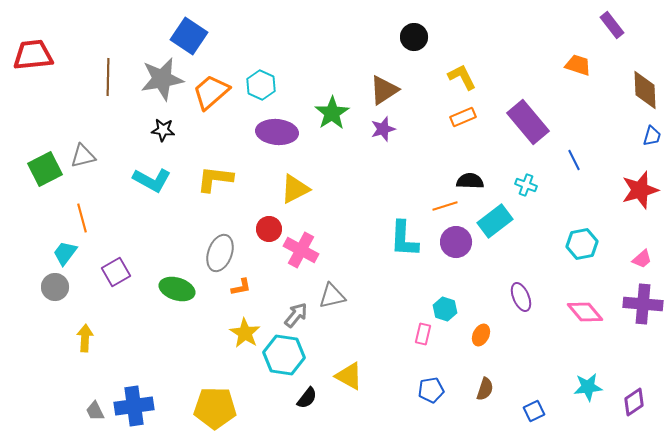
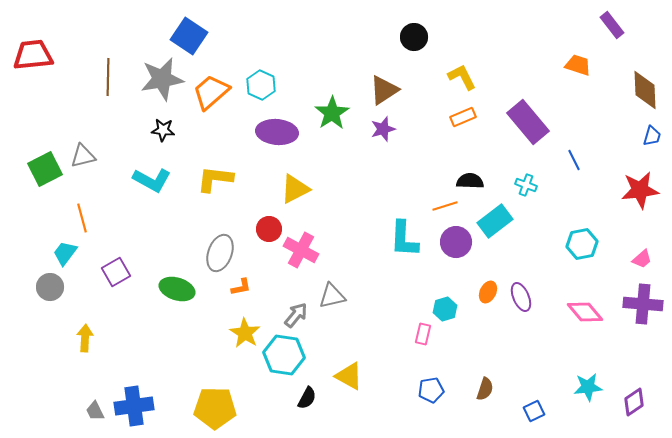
red star at (640, 190): rotated 9 degrees clockwise
gray circle at (55, 287): moved 5 px left
cyan hexagon at (445, 309): rotated 25 degrees clockwise
orange ellipse at (481, 335): moved 7 px right, 43 px up
black semicircle at (307, 398): rotated 10 degrees counterclockwise
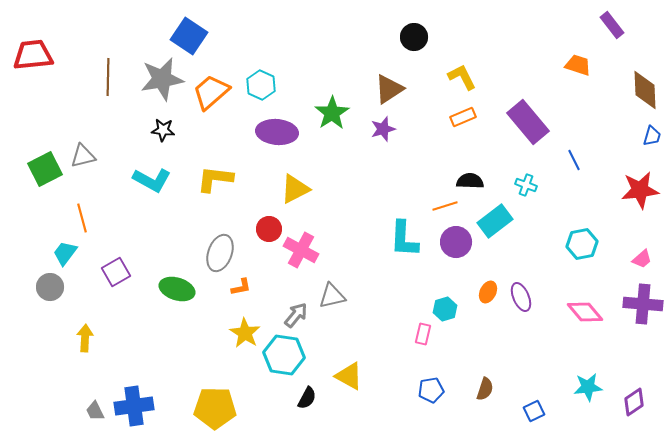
brown triangle at (384, 90): moved 5 px right, 1 px up
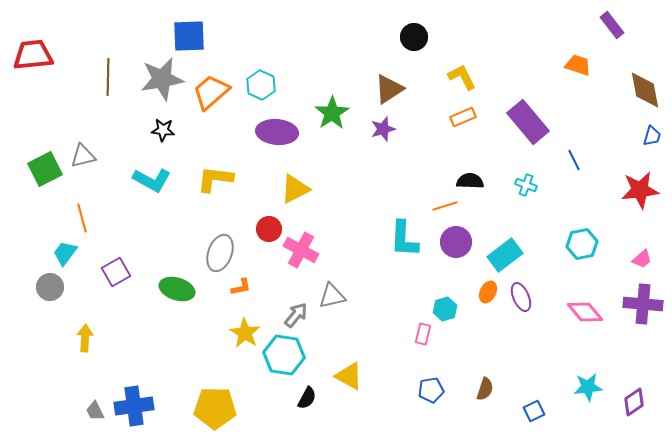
blue square at (189, 36): rotated 36 degrees counterclockwise
brown diamond at (645, 90): rotated 9 degrees counterclockwise
cyan rectangle at (495, 221): moved 10 px right, 34 px down
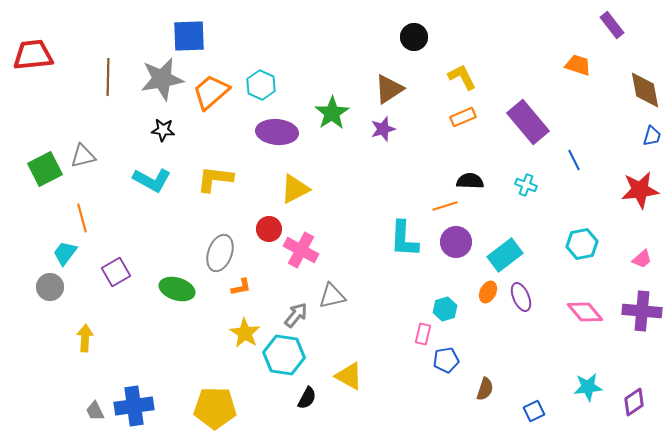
purple cross at (643, 304): moved 1 px left, 7 px down
blue pentagon at (431, 390): moved 15 px right, 30 px up
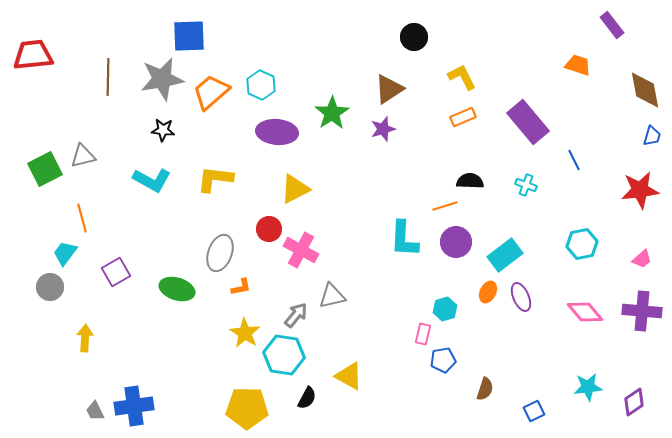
blue pentagon at (446, 360): moved 3 px left
yellow pentagon at (215, 408): moved 32 px right
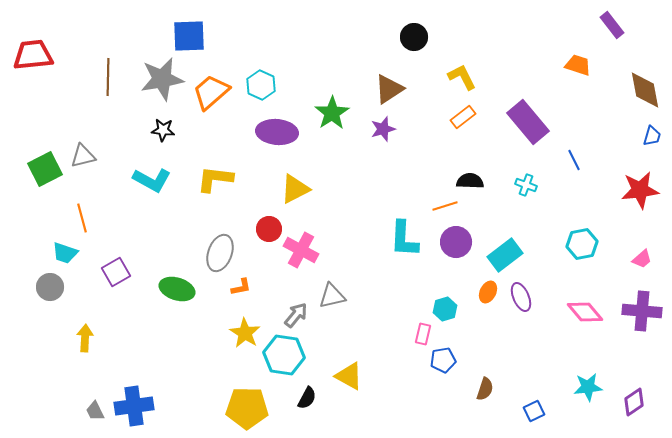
orange rectangle at (463, 117): rotated 15 degrees counterclockwise
cyan trapezoid at (65, 253): rotated 108 degrees counterclockwise
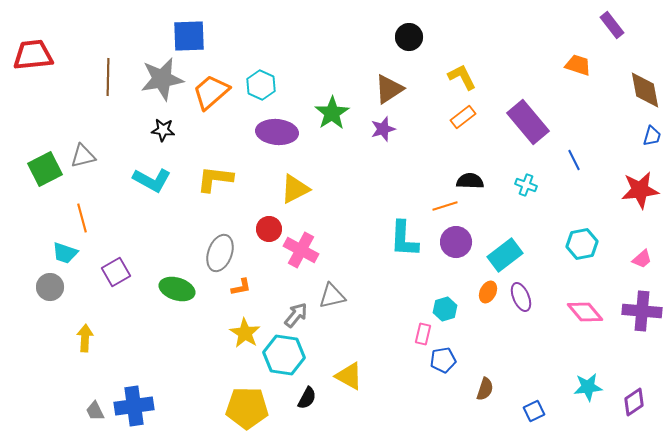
black circle at (414, 37): moved 5 px left
